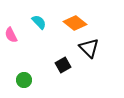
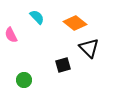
cyan semicircle: moved 2 px left, 5 px up
black square: rotated 14 degrees clockwise
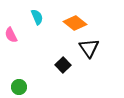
cyan semicircle: rotated 21 degrees clockwise
black triangle: rotated 10 degrees clockwise
black square: rotated 28 degrees counterclockwise
green circle: moved 5 px left, 7 px down
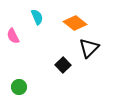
pink semicircle: moved 2 px right, 1 px down
black triangle: rotated 20 degrees clockwise
